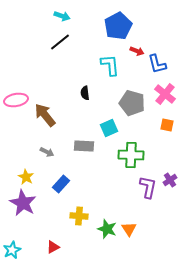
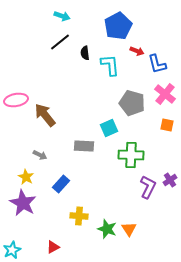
black semicircle: moved 40 px up
gray arrow: moved 7 px left, 3 px down
purple L-shape: rotated 15 degrees clockwise
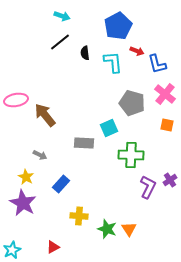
cyan L-shape: moved 3 px right, 3 px up
gray rectangle: moved 3 px up
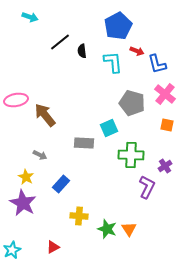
cyan arrow: moved 32 px left, 1 px down
black semicircle: moved 3 px left, 2 px up
purple cross: moved 5 px left, 14 px up
purple L-shape: moved 1 px left
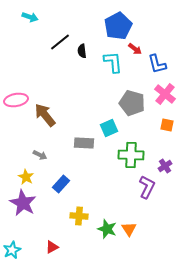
red arrow: moved 2 px left, 2 px up; rotated 16 degrees clockwise
red triangle: moved 1 px left
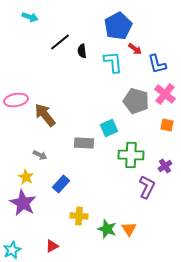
gray pentagon: moved 4 px right, 2 px up
red triangle: moved 1 px up
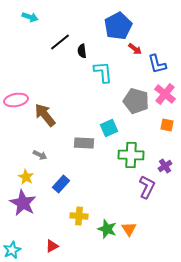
cyan L-shape: moved 10 px left, 10 px down
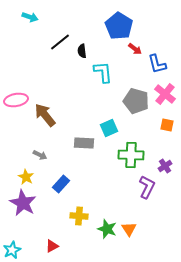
blue pentagon: moved 1 px right; rotated 12 degrees counterclockwise
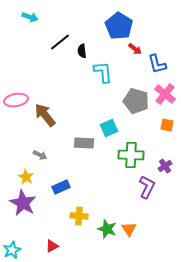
blue rectangle: moved 3 px down; rotated 24 degrees clockwise
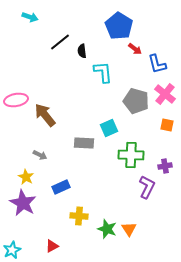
purple cross: rotated 24 degrees clockwise
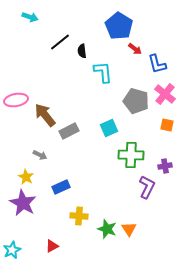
gray rectangle: moved 15 px left, 12 px up; rotated 30 degrees counterclockwise
